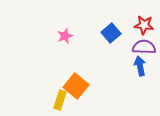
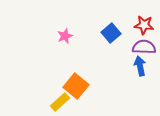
yellow rectangle: moved 2 px down; rotated 30 degrees clockwise
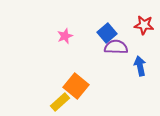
blue square: moved 4 px left
purple semicircle: moved 28 px left
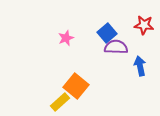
pink star: moved 1 px right, 2 px down
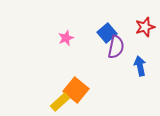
red star: moved 1 px right, 2 px down; rotated 24 degrees counterclockwise
purple semicircle: rotated 100 degrees clockwise
orange square: moved 4 px down
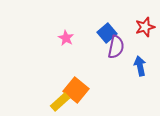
pink star: rotated 21 degrees counterclockwise
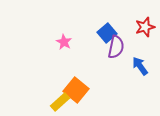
pink star: moved 2 px left, 4 px down
blue arrow: rotated 24 degrees counterclockwise
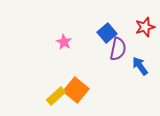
purple semicircle: moved 2 px right, 2 px down
yellow rectangle: moved 4 px left, 6 px up
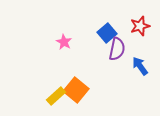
red star: moved 5 px left, 1 px up
purple semicircle: moved 1 px left
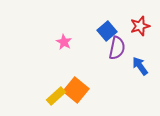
blue square: moved 2 px up
purple semicircle: moved 1 px up
